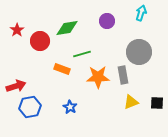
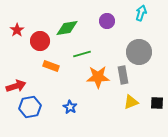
orange rectangle: moved 11 px left, 3 px up
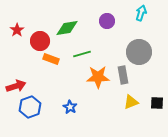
orange rectangle: moved 7 px up
blue hexagon: rotated 10 degrees counterclockwise
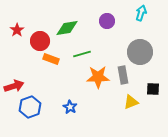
gray circle: moved 1 px right
red arrow: moved 2 px left
black square: moved 4 px left, 14 px up
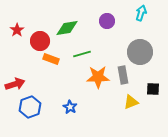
red arrow: moved 1 px right, 2 px up
